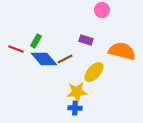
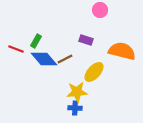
pink circle: moved 2 px left
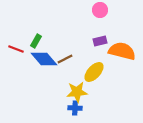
purple rectangle: moved 14 px right, 1 px down; rotated 32 degrees counterclockwise
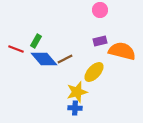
yellow star: rotated 10 degrees counterclockwise
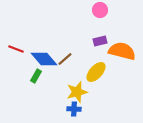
green rectangle: moved 35 px down
brown line: rotated 14 degrees counterclockwise
yellow ellipse: moved 2 px right
blue cross: moved 1 px left, 1 px down
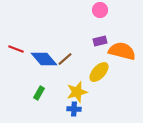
yellow ellipse: moved 3 px right
green rectangle: moved 3 px right, 17 px down
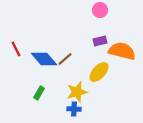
red line: rotated 42 degrees clockwise
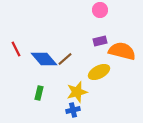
yellow ellipse: rotated 20 degrees clockwise
green rectangle: rotated 16 degrees counterclockwise
blue cross: moved 1 px left, 1 px down; rotated 16 degrees counterclockwise
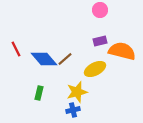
yellow ellipse: moved 4 px left, 3 px up
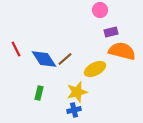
purple rectangle: moved 11 px right, 9 px up
blue diamond: rotated 8 degrees clockwise
blue cross: moved 1 px right
